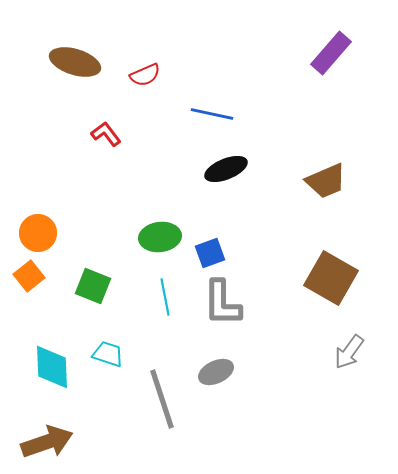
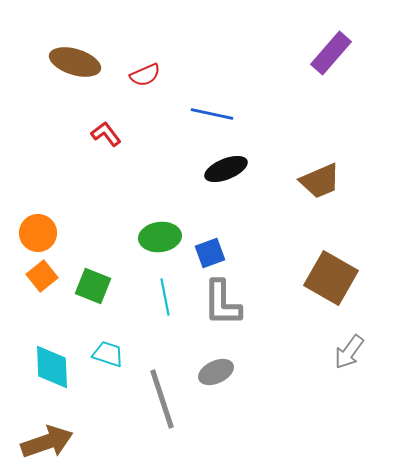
brown trapezoid: moved 6 px left
orange square: moved 13 px right
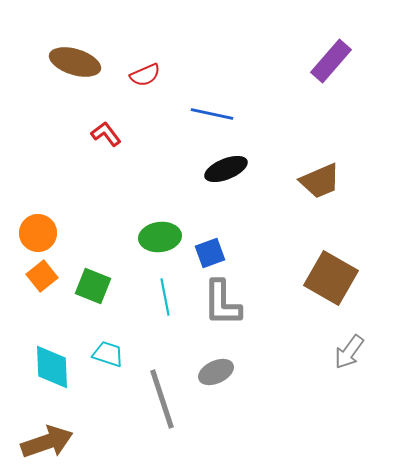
purple rectangle: moved 8 px down
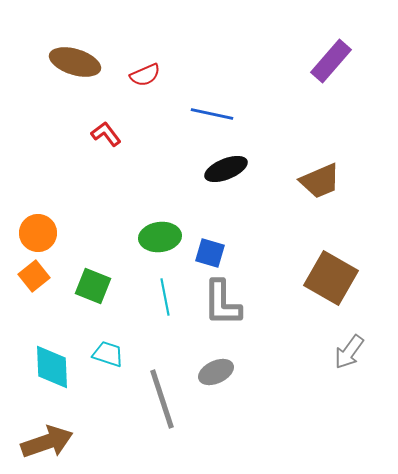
blue square: rotated 36 degrees clockwise
orange square: moved 8 px left
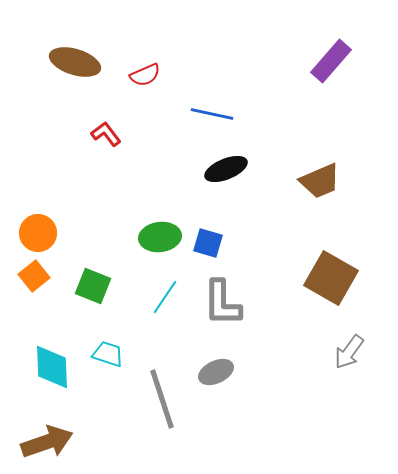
blue square: moved 2 px left, 10 px up
cyan line: rotated 45 degrees clockwise
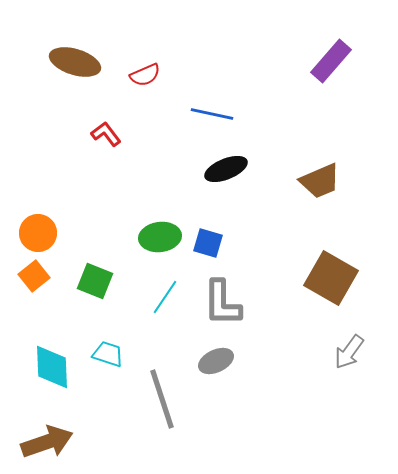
green square: moved 2 px right, 5 px up
gray ellipse: moved 11 px up
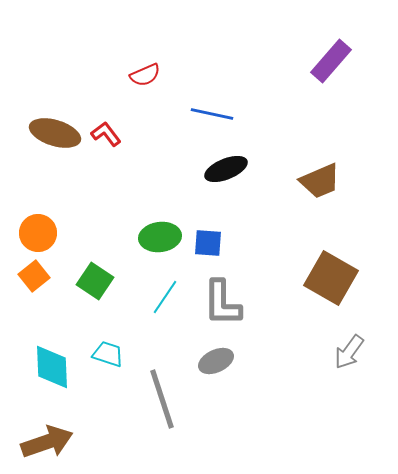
brown ellipse: moved 20 px left, 71 px down
blue square: rotated 12 degrees counterclockwise
green square: rotated 12 degrees clockwise
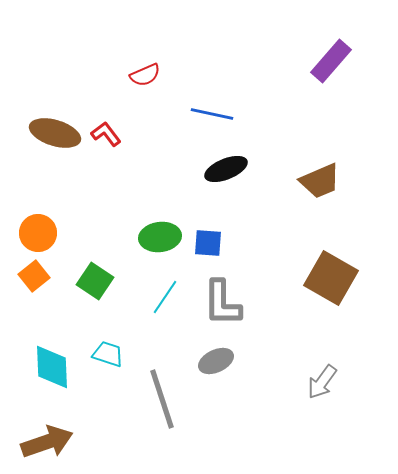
gray arrow: moved 27 px left, 30 px down
